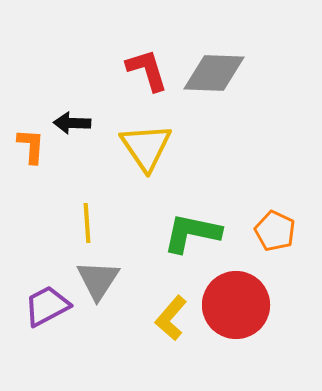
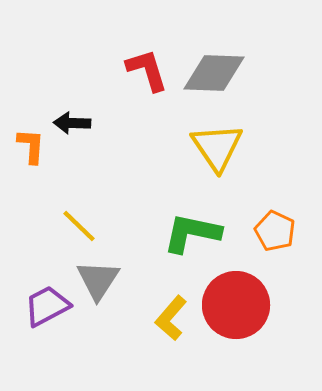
yellow triangle: moved 71 px right
yellow line: moved 8 px left, 3 px down; rotated 42 degrees counterclockwise
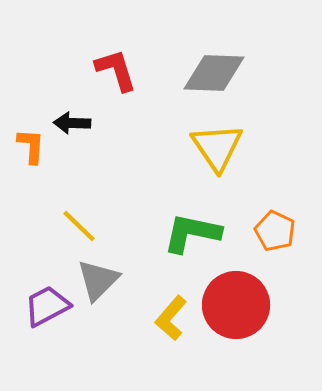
red L-shape: moved 31 px left
gray triangle: rotated 12 degrees clockwise
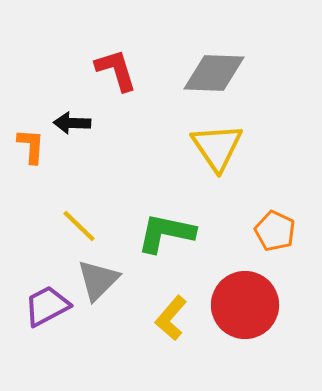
green L-shape: moved 26 px left
red circle: moved 9 px right
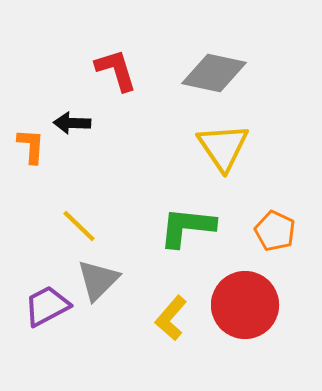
gray diamond: rotated 10 degrees clockwise
yellow triangle: moved 6 px right
green L-shape: moved 21 px right, 6 px up; rotated 6 degrees counterclockwise
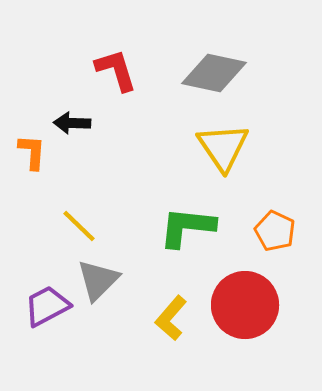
orange L-shape: moved 1 px right, 6 px down
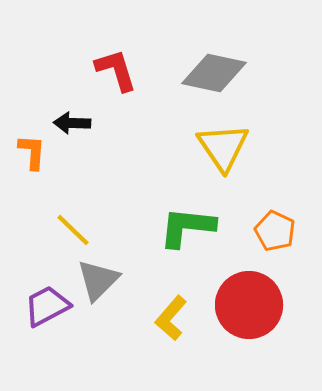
yellow line: moved 6 px left, 4 px down
red circle: moved 4 px right
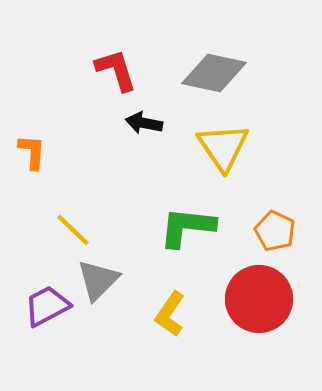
black arrow: moved 72 px right; rotated 9 degrees clockwise
red circle: moved 10 px right, 6 px up
yellow L-shape: moved 1 px left, 4 px up; rotated 6 degrees counterclockwise
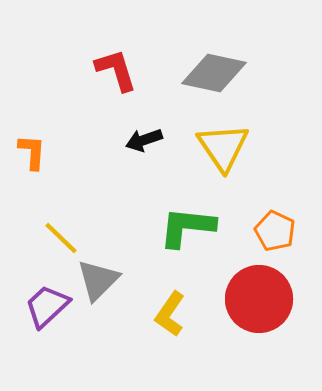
black arrow: moved 17 px down; rotated 30 degrees counterclockwise
yellow line: moved 12 px left, 8 px down
purple trapezoid: rotated 15 degrees counterclockwise
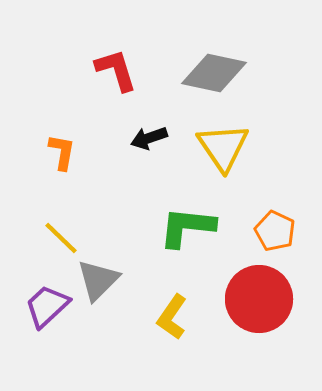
black arrow: moved 5 px right, 2 px up
orange L-shape: moved 30 px right; rotated 6 degrees clockwise
yellow L-shape: moved 2 px right, 3 px down
